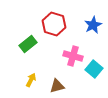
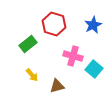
yellow arrow: moved 1 px right, 5 px up; rotated 112 degrees clockwise
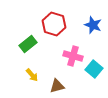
blue star: rotated 24 degrees counterclockwise
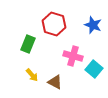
green rectangle: rotated 30 degrees counterclockwise
brown triangle: moved 2 px left, 4 px up; rotated 42 degrees clockwise
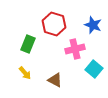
pink cross: moved 2 px right, 7 px up; rotated 30 degrees counterclockwise
yellow arrow: moved 7 px left, 2 px up
brown triangle: moved 2 px up
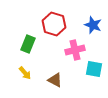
pink cross: moved 1 px down
cyan square: rotated 30 degrees counterclockwise
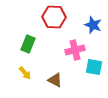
red hexagon: moved 7 px up; rotated 15 degrees counterclockwise
cyan square: moved 2 px up
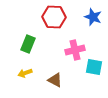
blue star: moved 8 px up
yellow arrow: rotated 112 degrees clockwise
